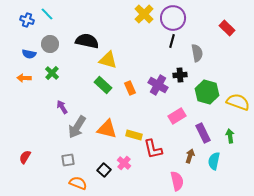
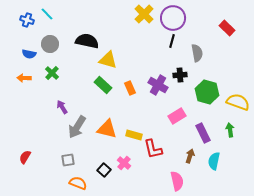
green arrow: moved 6 px up
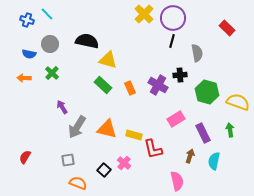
pink rectangle: moved 1 px left, 3 px down
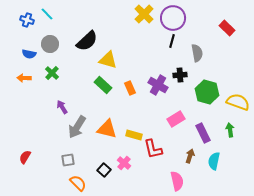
black semicircle: rotated 125 degrees clockwise
orange semicircle: rotated 24 degrees clockwise
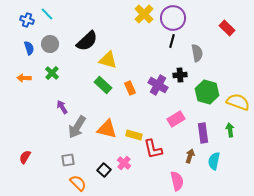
blue semicircle: moved 6 px up; rotated 120 degrees counterclockwise
purple rectangle: rotated 18 degrees clockwise
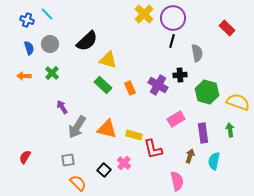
orange arrow: moved 2 px up
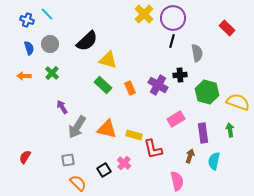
black square: rotated 16 degrees clockwise
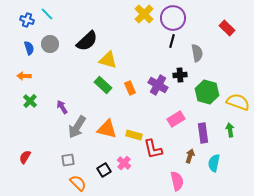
green cross: moved 22 px left, 28 px down
cyan semicircle: moved 2 px down
